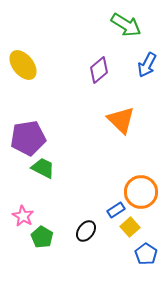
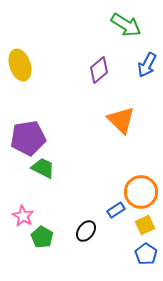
yellow ellipse: moved 3 px left; rotated 20 degrees clockwise
yellow square: moved 15 px right, 2 px up; rotated 18 degrees clockwise
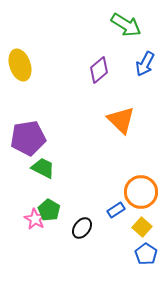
blue arrow: moved 2 px left, 1 px up
pink star: moved 12 px right, 3 px down
yellow square: moved 3 px left, 2 px down; rotated 24 degrees counterclockwise
black ellipse: moved 4 px left, 3 px up
green pentagon: moved 7 px right, 27 px up
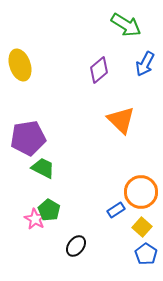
black ellipse: moved 6 px left, 18 px down
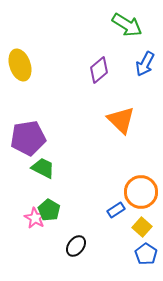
green arrow: moved 1 px right
pink star: moved 1 px up
